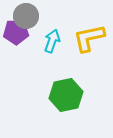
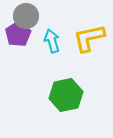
purple pentagon: moved 2 px right, 2 px down; rotated 30 degrees counterclockwise
cyan arrow: rotated 35 degrees counterclockwise
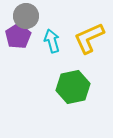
purple pentagon: moved 2 px down
yellow L-shape: rotated 12 degrees counterclockwise
green hexagon: moved 7 px right, 8 px up
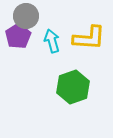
yellow L-shape: rotated 152 degrees counterclockwise
green hexagon: rotated 8 degrees counterclockwise
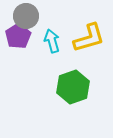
yellow L-shape: rotated 20 degrees counterclockwise
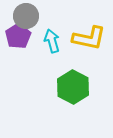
yellow L-shape: rotated 28 degrees clockwise
green hexagon: rotated 12 degrees counterclockwise
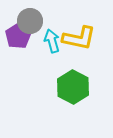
gray circle: moved 4 px right, 5 px down
yellow L-shape: moved 10 px left
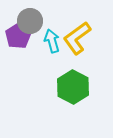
yellow L-shape: moved 2 px left; rotated 132 degrees clockwise
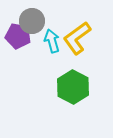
gray circle: moved 2 px right
purple pentagon: rotated 30 degrees counterclockwise
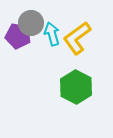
gray circle: moved 1 px left, 2 px down
cyan arrow: moved 7 px up
green hexagon: moved 3 px right
